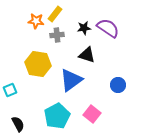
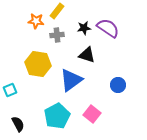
yellow rectangle: moved 2 px right, 3 px up
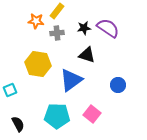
gray cross: moved 2 px up
cyan pentagon: rotated 30 degrees clockwise
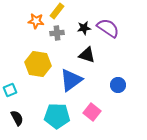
pink square: moved 2 px up
black semicircle: moved 1 px left, 6 px up
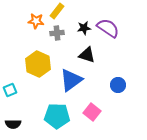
yellow hexagon: rotated 15 degrees clockwise
black semicircle: moved 4 px left, 6 px down; rotated 119 degrees clockwise
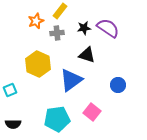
yellow rectangle: moved 3 px right
orange star: rotated 28 degrees counterclockwise
cyan pentagon: moved 3 px down; rotated 10 degrees counterclockwise
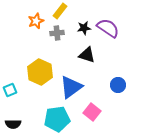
yellow hexagon: moved 2 px right, 8 px down
blue triangle: moved 7 px down
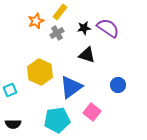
yellow rectangle: moved 1 px down
gray cross: rotated 24 degrees counterclockwise
cyan pentagon: moved 1 px down
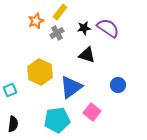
black semicircle: rotated 84 degrees counterclockwise
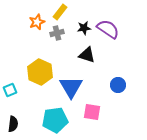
orange star: moved 1 px right, 1 px down
purple semicircle: moved 1 px down
gray cross: rotated 16 degrees clockwise
blue triangle: rotated 25 degrees counterclockwise
pink square: rotated 30 degrees counterclockwise
cyan pentagon: moved 2 px left
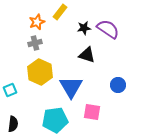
gray cross: moved 22 px left, 10 px down
